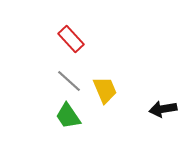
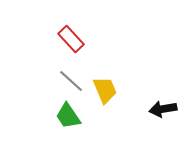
gray line: moved 2 px right
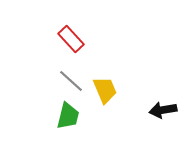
black arrow: moved 1 px down
green trapezoid: rotated 132 degrees counterclockwise
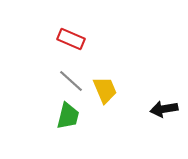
red rectangle: rotated 24 degrees counterclockwise
black arrow: moved 1 px right, 1 px up
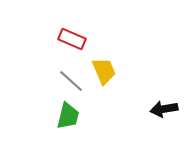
red rectangle: moved 1 px right
yellow trapezoid: moved 1 px left, 19 px up
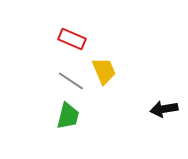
gray line: rotated 8 degrees counterclockwise
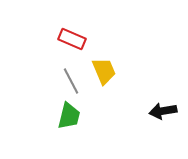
gray line: rotated 28 degrees clockwise
black arrow: moved 1 px left, 2 px down
green trapezoid: moved 1 px right
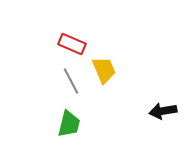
red rectangle: moved 5 px down
yellow trapezoid: moved 1 px up
green trapezoid: moved 8 px down
